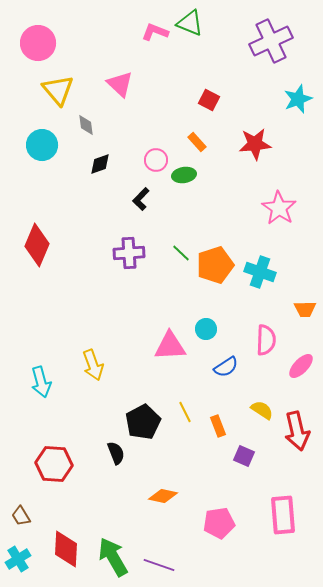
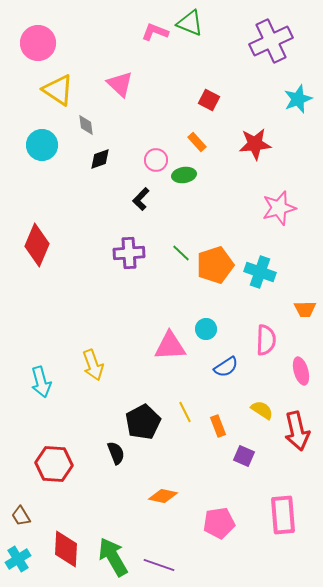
yellow triangle at (58, 90): rotated 16 degrees counterclockwise
black diamond at (100, 164): moved 5 px up
pink star at (279, 208): rotated 24 degrees clockwise
pink ellipse at (301, 366): moved 5 px down; rotated 60 degrees counterclockwise
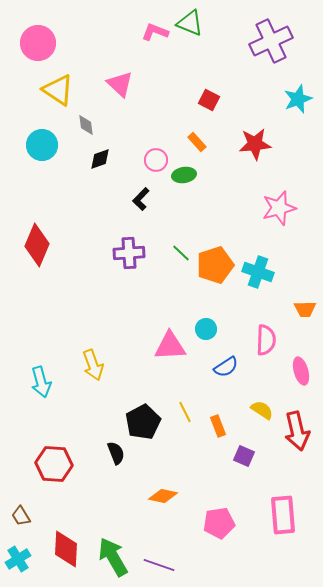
cyan cross at (260, 272): moved 2 px left
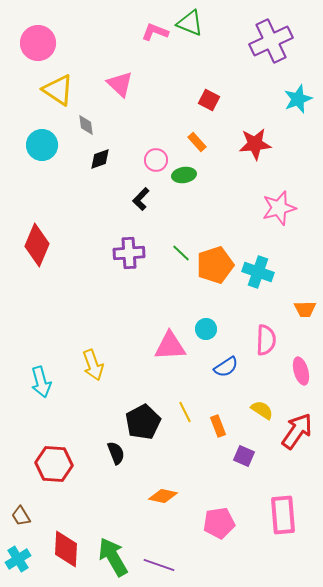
red arrow at (297, 431): rotated 132 degrees counterclockwise
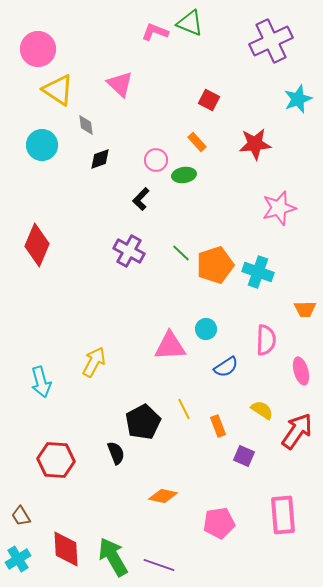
pink circle at (38, 43): moved 6 px down
purple cross at (129, 253): moved 2 px up; rotated 32 degrees clockwise
yellow arrow at (93, 365): moved 1 px right, 3 px up; rotated 132 degrees counterclockwise
yellow line at (185, 412): moved 1 px left, 3 px up
red hexagon at (54, 464): moved 2 px right, 4 px up
red diamond at (66, 549): rotated 6 degrees counterclockwise
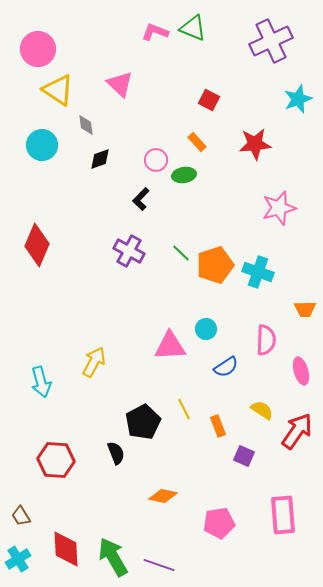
green triangle at (190, 23): moved 3 px right, 5 px down
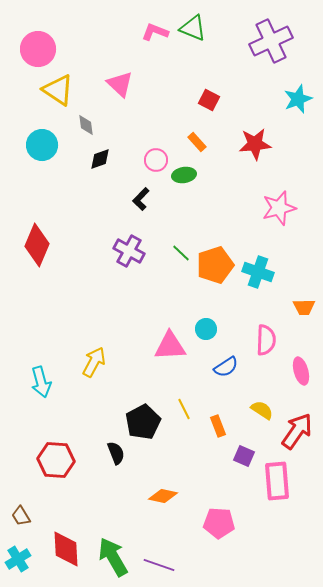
orange trapezoid at (305, 309): moved 1 px left, 2 px up
pink rectangle at (283, 515): moved 6 px left, 34 px up
pink pentagon at (219, 523): rotated 12 degrees clockwise
